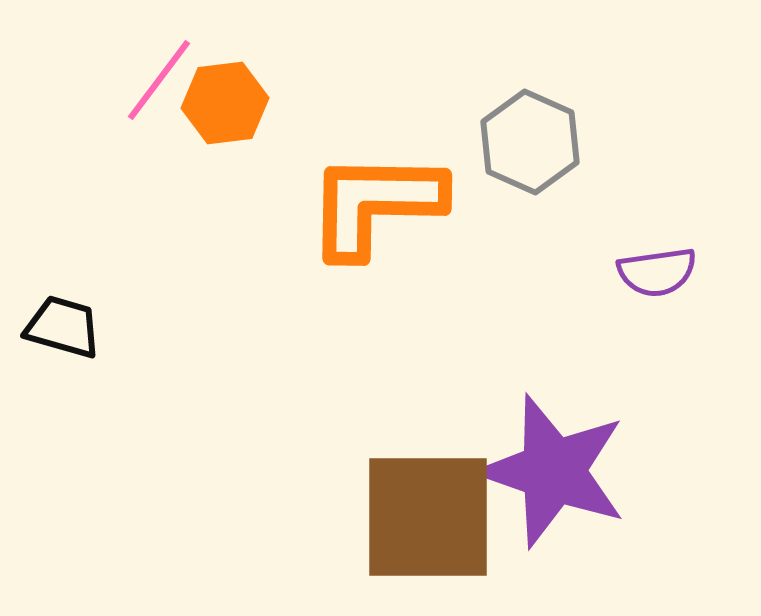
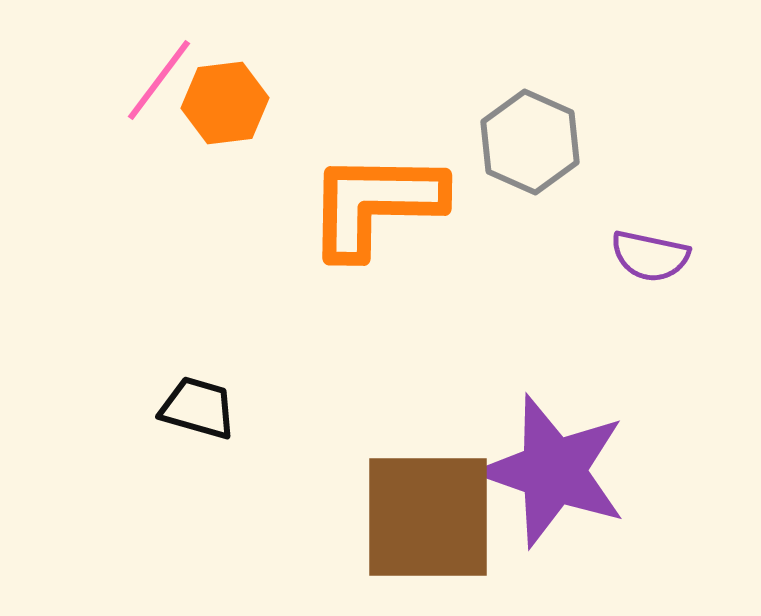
purple semicircle: moved 7 px left, 16 px up; rotated 20 degrees clockwise
black trapezoid: moved 135 px right, 81 px down
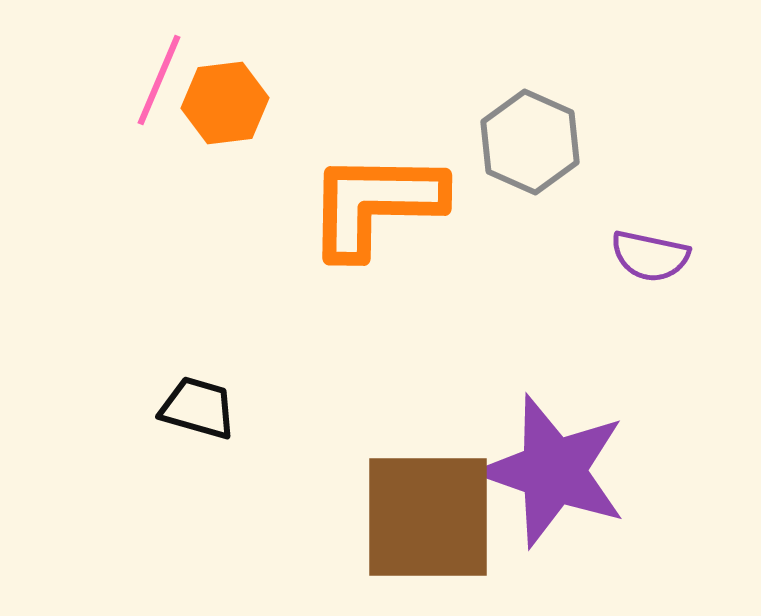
pink line: rotated 14 degrees counterclockwise
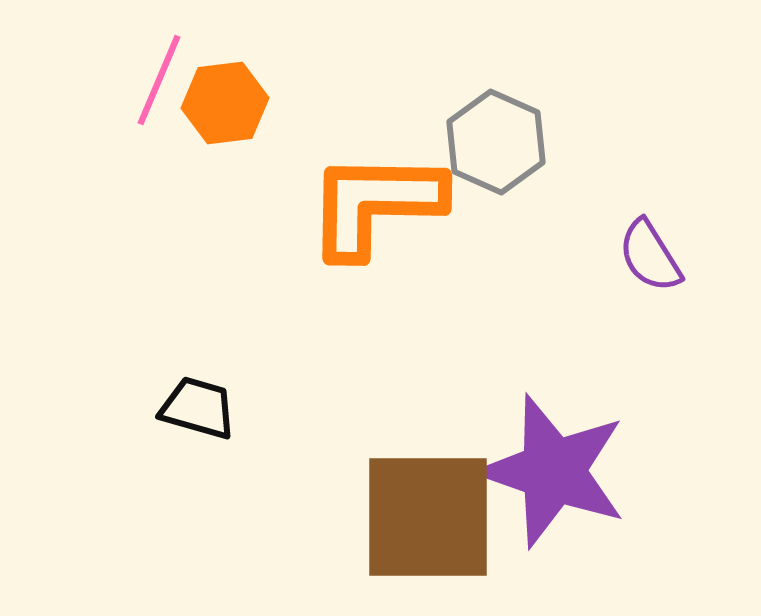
gray hexagon: moved 34 px left
purple semicircle: rotated 46 degrees clockwise
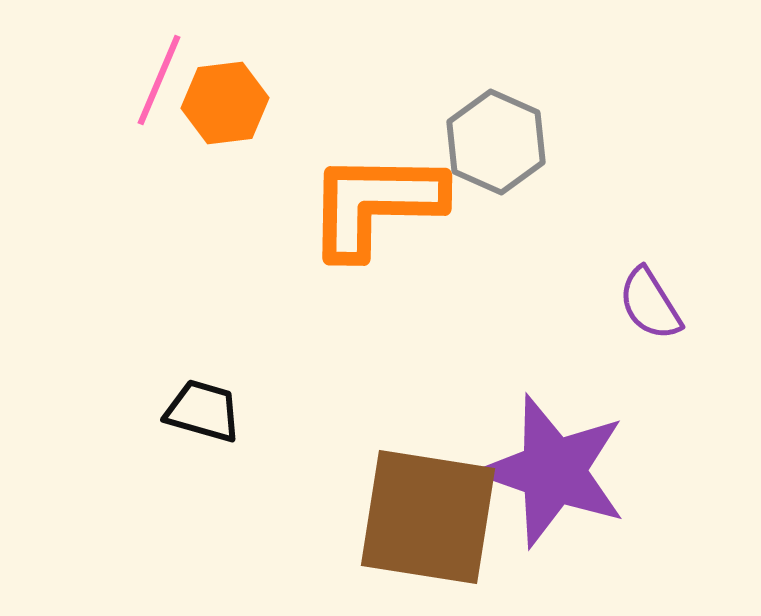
purple semicircle: moved 48 px down
black trapezoid: moved 5 px right, 3 px down
brown square: rotated 9 degrees clockwise
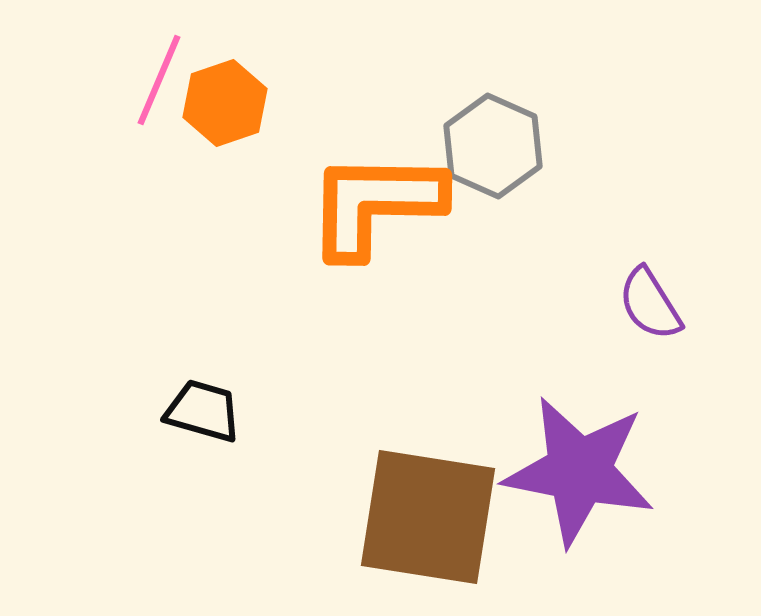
orange hexagon: rotated 12 degrees counterclockwise
gray hexagon: moved 3 px left, 4 px down
purple star: moved 26 px right; rotated 8 degrees counterclockwise
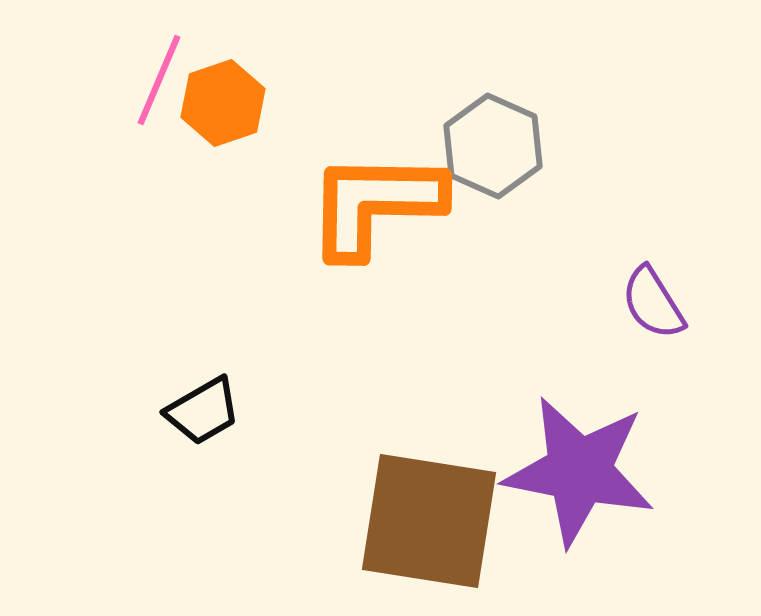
orange hexagon: moved 2 px left
purple semicircle: moved 3 px right, 1 px up
black trapezoid: rotated 134 degrees clockwise
brown square: moved 1 px right, 4 px down
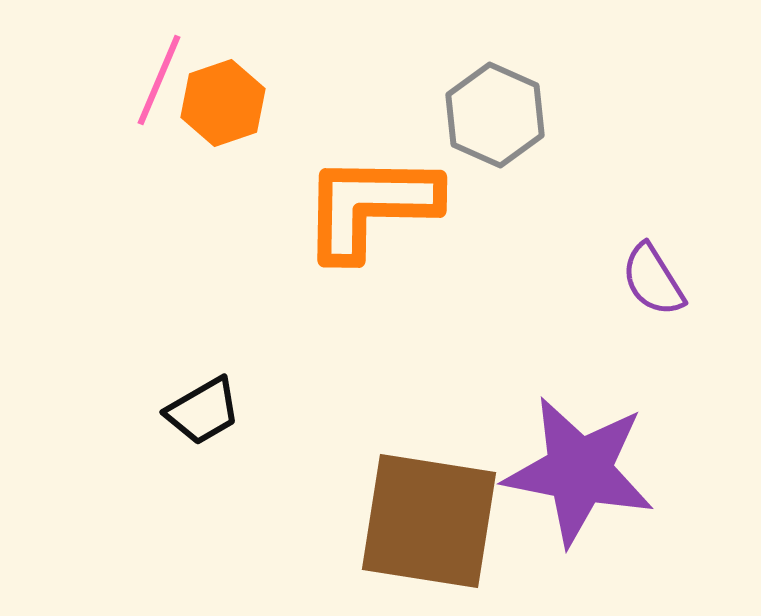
gray hexagon: moved 2 px right, 31 px up
orange L-shape: moved 5 px left, 2 px down
purple semicircle: moved 23 px up
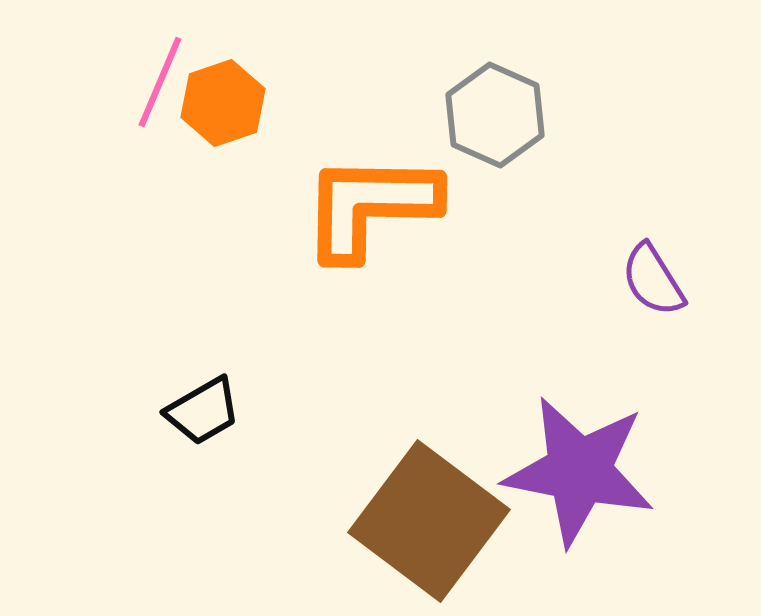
pink line: moved 1 px right, 2 px down
brown square: rotated 28 degrees clockwise
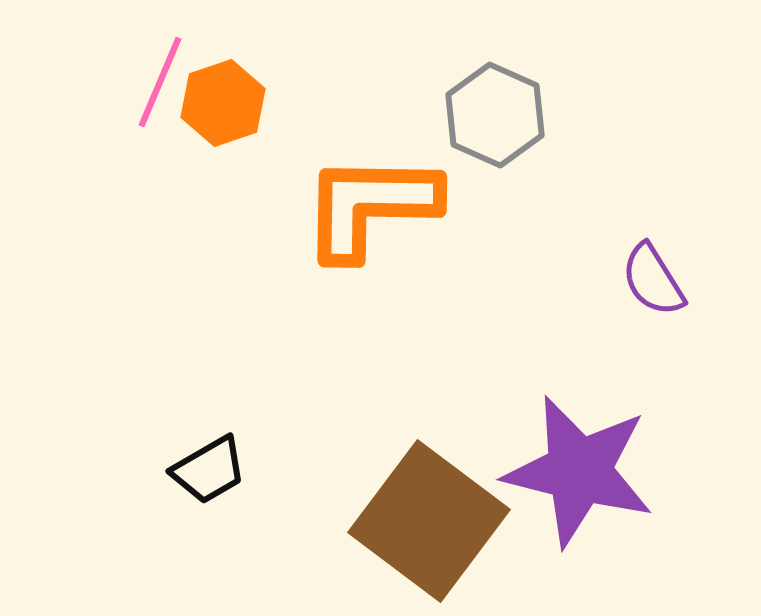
black trapezoid: moved 6 px right, 59 px down
purple star: rotated 3 degrees clockwise
